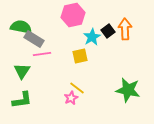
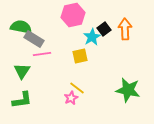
black square: moved 4 px left, 2 px up
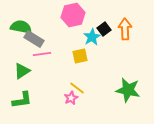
green triangle: rotated 24 degrees clockwise
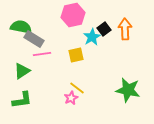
yellow square: moved 4 px left, 1 px up
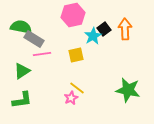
cyan star: moved 1 px right, 1 px up
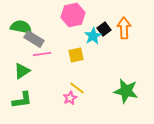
orange arrow: moved 1 px left, 1 px up
green star: moved 2 px left, 1 px down
pink star: moved 1 px left
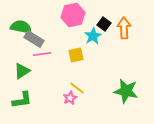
black square: moved 5 px up; rotated 16 degrees counterclockwise
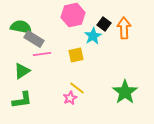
green star: moved 1 px left, 1 px down; rotated 25 degrees clockwise
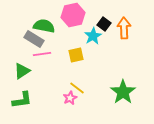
green semicircle: moved 23 px right, 1 px up
green star: moved 2 px left
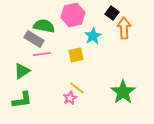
black square: moved 8 px right, 11 px up
